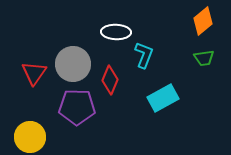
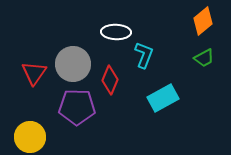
green trapezoid: rotated 20 degrees counterclockwise
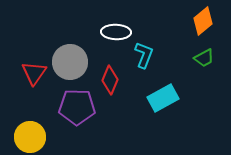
gray circle: moved 3 px left, 2 px up
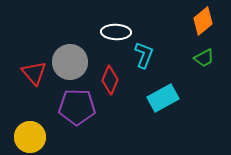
red triangle: rotated 16 degrees counterclockwise
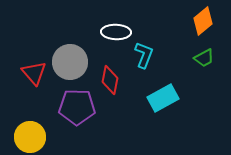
red diamond: rotated 12 degrees counterclockwise
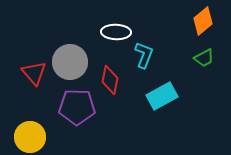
cyan rectangle: moved 1 px left, 2 px up
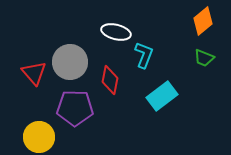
white ellipse: rotated 12 degrees clockwise
green trapezoid: rotated 50 degrees clockwise
cyan rectangle: rotated 8 degrees counterclockwise
purple pentagon: moved 2 px left, 1 px down
yellow circle: moved 9 px right
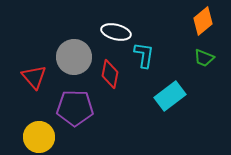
cyan L-shape: rotated 12 degrees counterclockwise
gray circle: moved 4 px right, 5 px up
red triangle: moved 4 px down
red diamond: moved 6 px up
cyan rectangle: moved 8 px right
